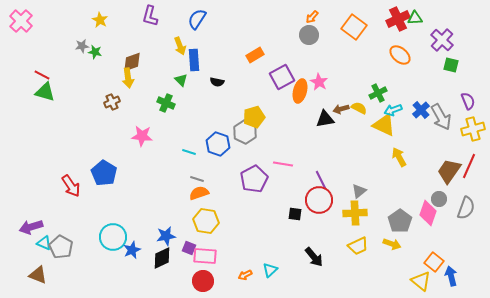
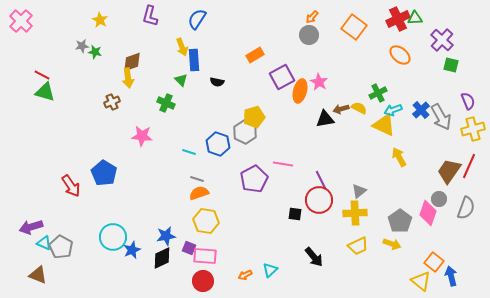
yellow arrow at (180, 46): moved 2 px right, 1 px down
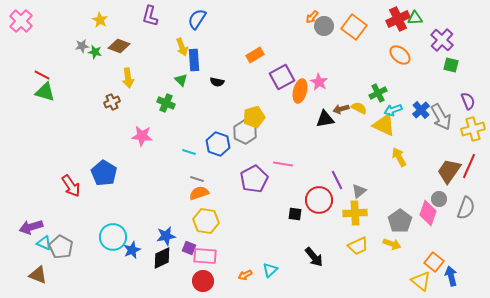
gray circle at (309, 35): moved 15 px right, 9 px up
brown diamond at (132, 62): moved 13 px left, 16 px up; rotated 40 degrees clockwise
purple line at (321, 180): moved 16 px right
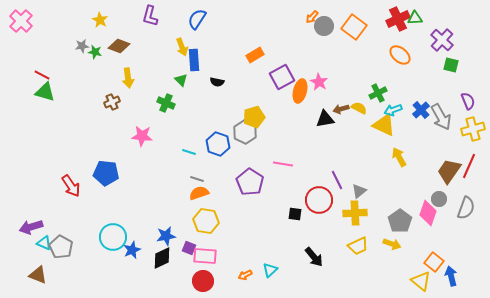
blue pentagon at (104, 173): moved 2 px right; rotated 25 degrees counterclockwise
purple pentagon at (254, 179): moved 4 px left, 3 px down; rotated 12 degrees counterclockwise
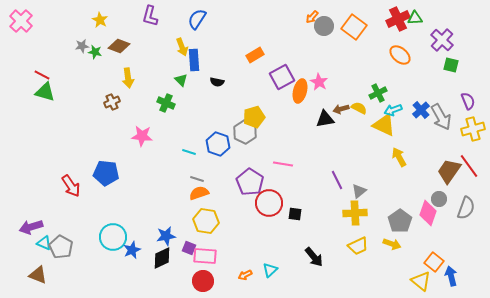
red line at (469, 166): rotated 60 degrees counterclockwise
red circle at (319, 200): moved 50 px left, 3 px down
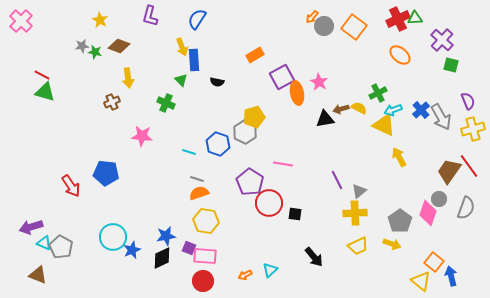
orange ellipse at (300, 91): moved 3 px left, 2 px down; rotated 25 degrees counterclockwise
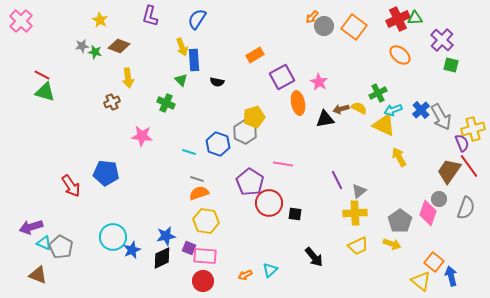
orange ellipse at (297, 93): moved 1 px right, 10 px down
purple semicircle at (468, 101): moved 6 px left, 42 px down
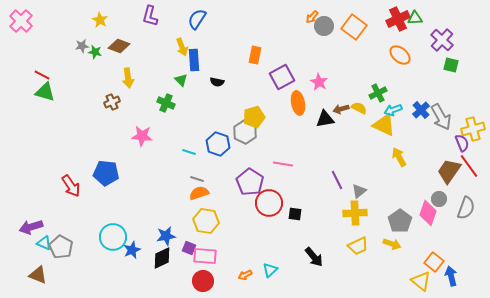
orange rectangle at (255, 55): rotated 48 degrees counterclockwise
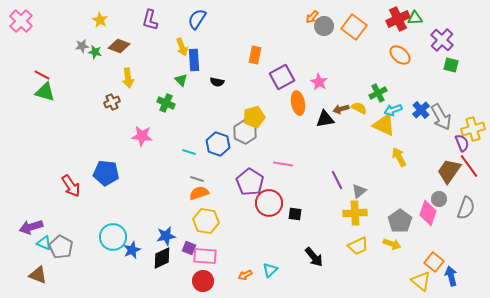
purple L-shape at (150, 16): moved 4 px down
